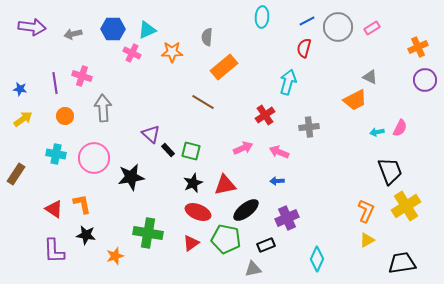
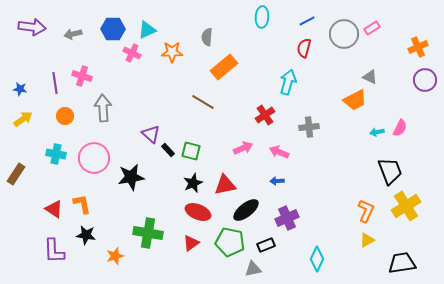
gray circle at (338, 27): moved 6 px right, 7 px down
green pentagon at (226, 239): moved 4 px right, 3 px down
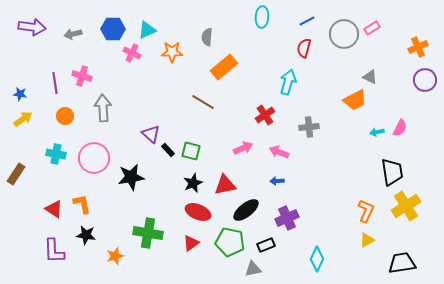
blue star at (20, 89): moved 5 px down
black trapezoid at (390, 171): moved 2 px right, 1 px down; rotated 12 degrees clockwise
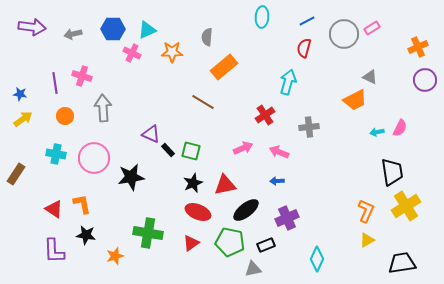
purple triangle at (151, 134): rotated 18 degrees counterclockwise
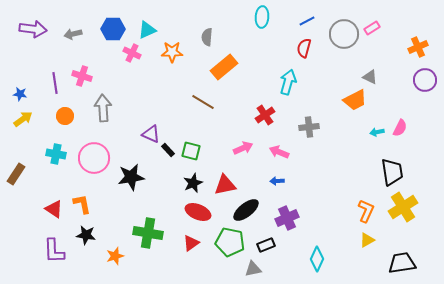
purple arrow at (32, 27): moved 1 px right, 2 px down
yellow cross at (406, 206): moved 3 px left, 1 px down
